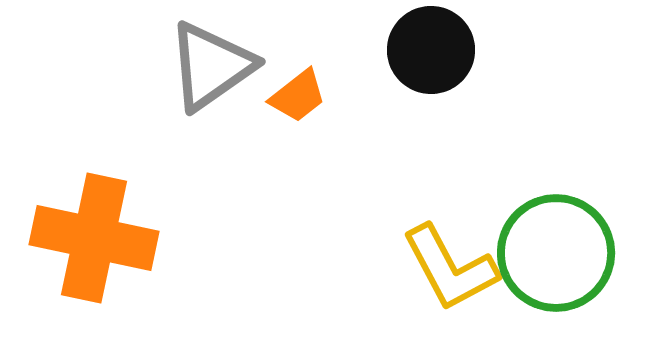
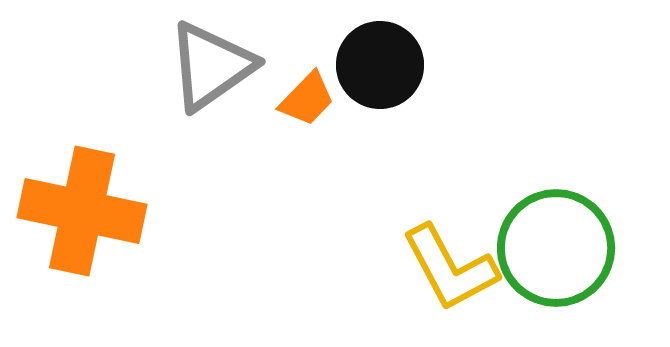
black circle: moved 51 px left, 15 px down
orange trapezoid: moved 9 px right, 3 px down; rotated 8 degrees counterclockwise
orange cross: moved 12 px left, 27 px up
green circle: moved 5 px up
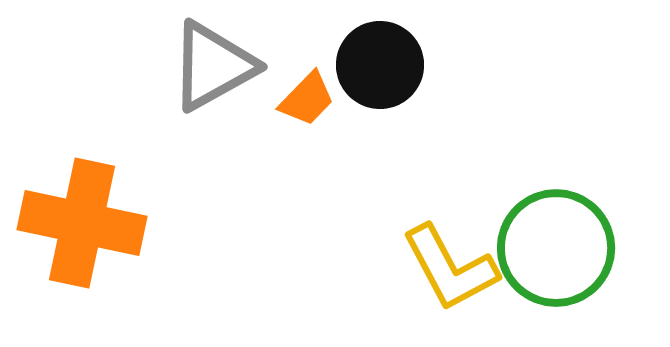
gray triangle: moved 2 px right; rotated 6 degrees clockwise
orange cross: moved 12 px down
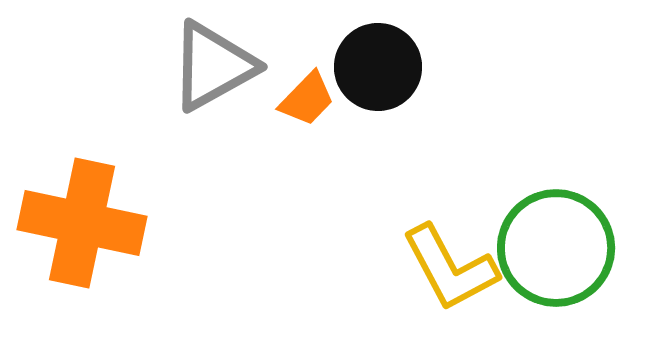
black circle: moved 2 px left, 2 px down
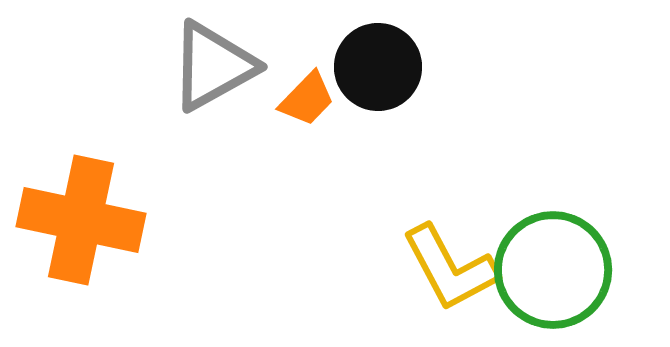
orange cross: moved 1 px left, 3 px up
green circle: moved 3 px left, 22 px down
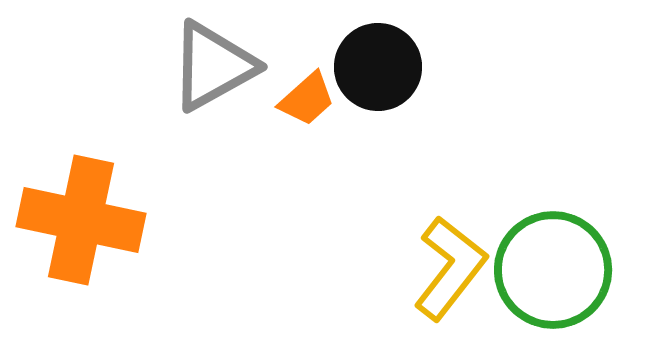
orange trapezoid: rotated 4 degrees clockwise
yellow L-shape: rotated 114 degrees counterclockwise
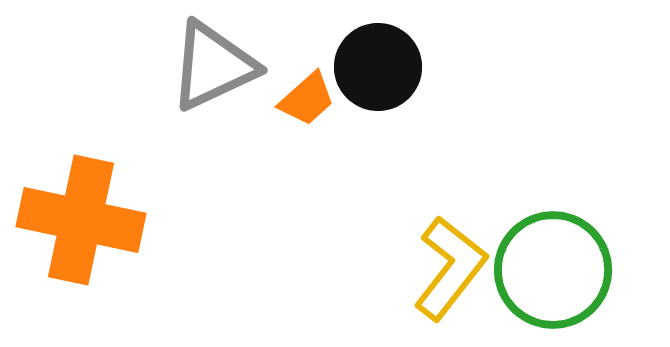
gray triangle: rotated 4 degrees clockwise
